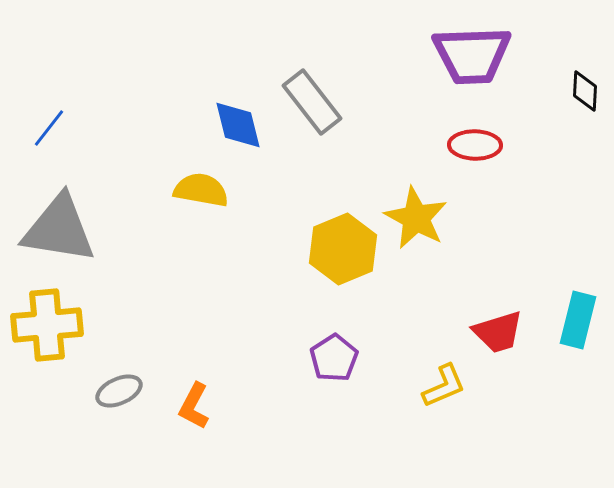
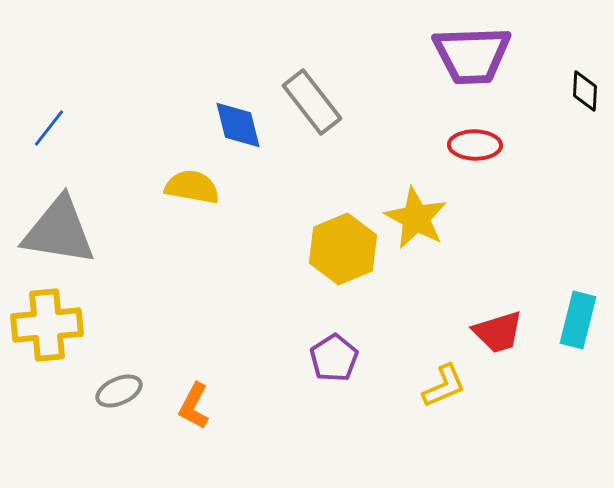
yellow semicircle: moved 9 px left, 3 px up
gray triangle: moved 2 px down
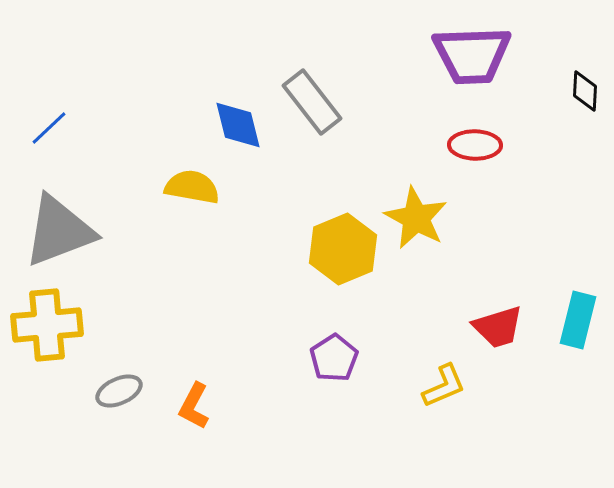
blue line: rotated 9 degrees clockwise
gray triangle: rotated 30 degrees counterclockwise
red trapezoid: moved 5 px up
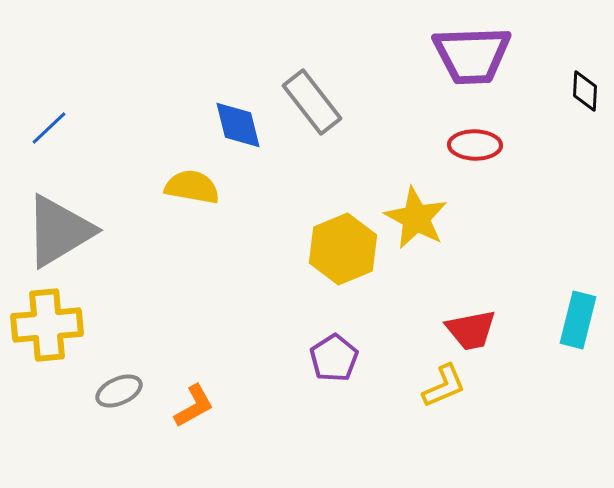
gray triangle: rotated 10 degrees counterclockwise
red trapezoid: moved 27 px left, 3 px down; rotated 6 degrees clockwise
orange L-shape: rotated 147 degrees counterclockwise
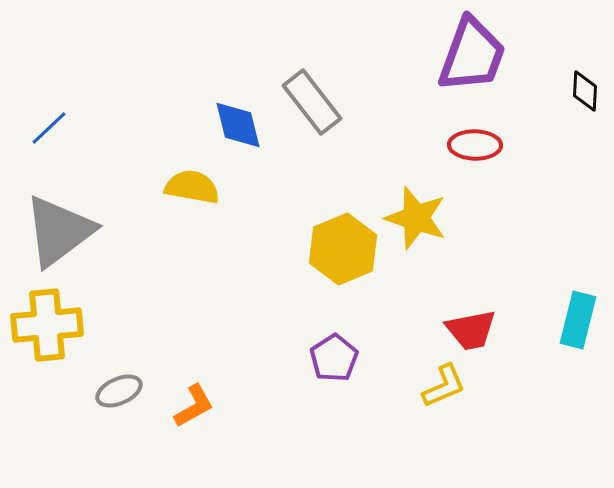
purple trapezoid: rotated 68 degrees counterclockwise
yellow star: rotated 10 degrees counterclockwise
gray triangle: rotated 6 degrees counterclockwise
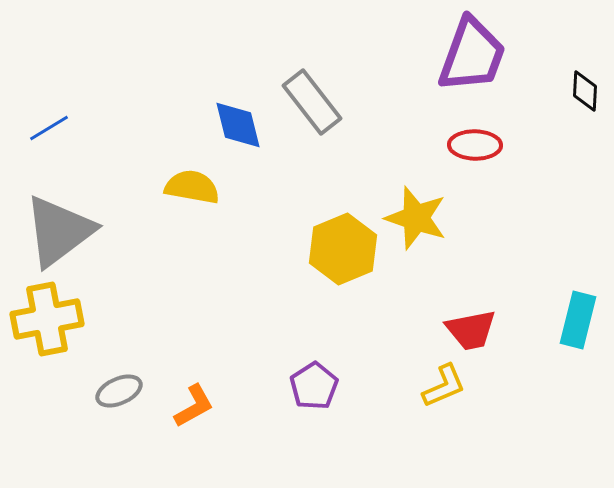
blue line: rotated 12 degrees clockwise
yellow cross: moved 6 px up; rotated 6 degrees counterclockwise
purple pentagon: moved 20 px left, 28 px down
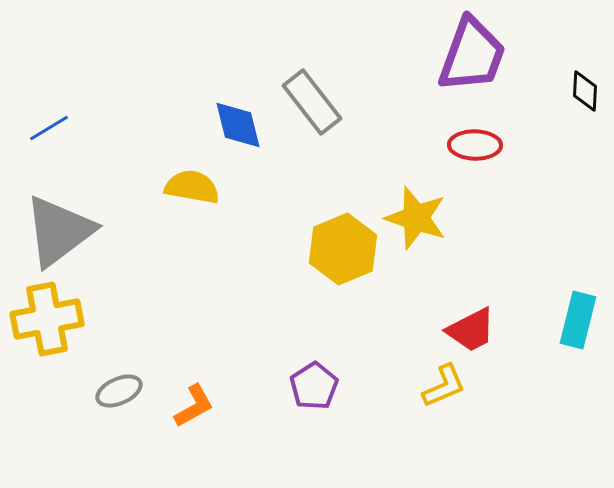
red trapezoid: rotated 16 degrees counterclockwise
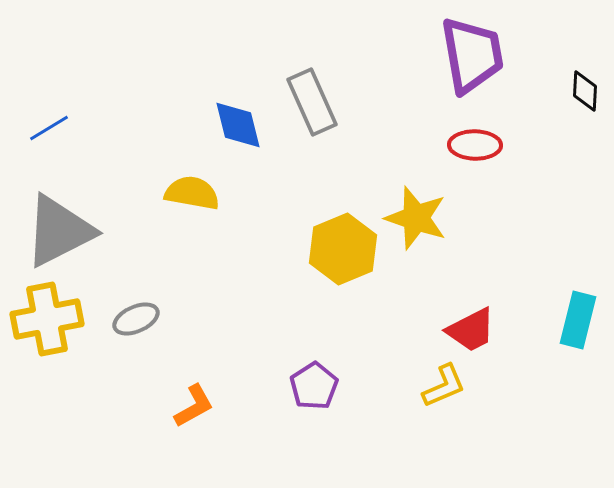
purple trapezoid: rotated 30 degrees counterclockwise
gray rectangle: rotated 14 degrees clockwise
yellow semicircle: moved 6 px down
gray triangle: rotated 10 degrees clockwise
gray ellipse: moved 17 px right, 72 px up
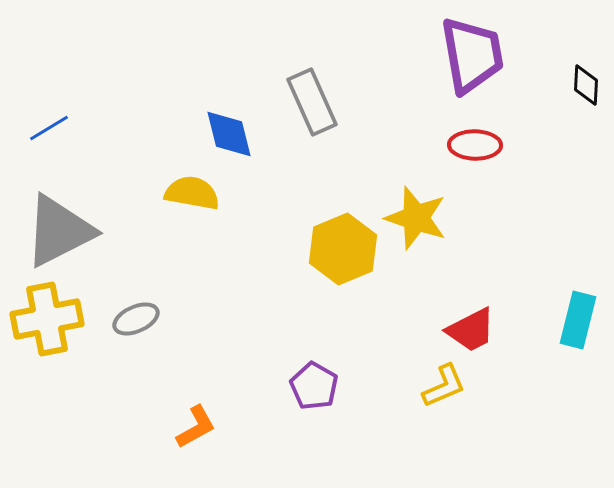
black diamond: moved 1 px right, 6 px up
blue diamond: moved 9 px left, 9 px down
purple pentagon: rotated 9 degrees counterclockwise
orange L-shape: moved 2 px right, 21 px down
